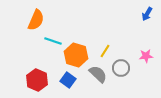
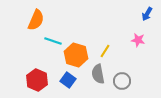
pink star: moved 8 px left, 16 px up; rotated 16 degrees clockwise
gray circle: moved 1 px right, 13 px down
gray semicircle: rotated 144 degrees counterclockwise
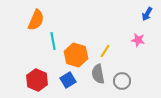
cyan line: rotated 60 degrees clockwise
blue square: rotated 21 degrees clockwise
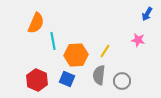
orange semicircle: moved 3 px down
orange hexagon: rotated 20 degrees counterclockwise
gray semicircle: moved 1 px right, 1 px down; rotated 18 degrees clockwise
blue square: moved 1 px left, 1 px up; rotated 35 degrees counterclockwise
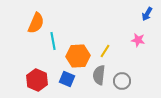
orange hexagon: moved 2 px right, 1 px down
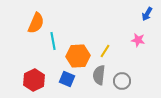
red hexagon: moved 3 px left; rotated 10 degrees clockwise
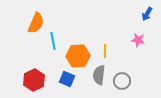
yellow line: rotated 32 degrees counterclockwise
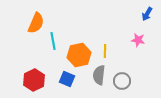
orange hexagon: moved 1 px right, 1 px up; rotated 10 degrees counterclockwise
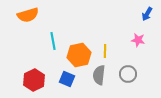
orange semicircle: moved 8 px left, 8 px up; rotated 50 degrees clockwise
gray circle: moved 6 px right, 7 px up
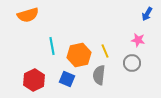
cyan line: moved 1 px left, 5 px down
yellow line: rotated 24 degrees counterclockwise
gray circle: moved 4 px right, 11 px up
